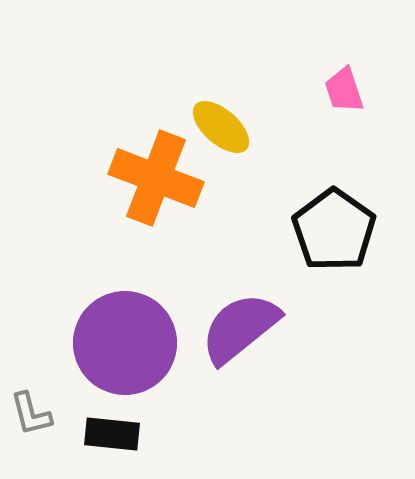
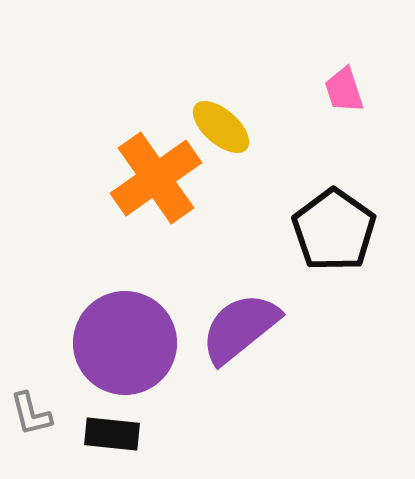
orange cross: rotated 34 degrees clockwise
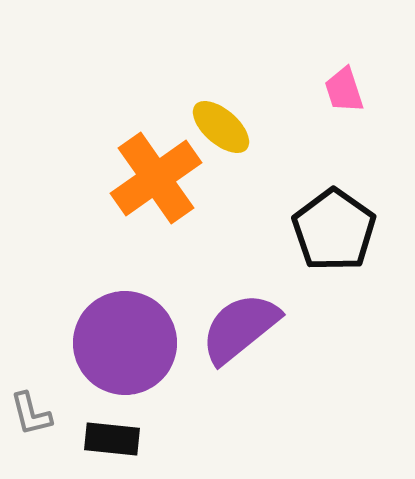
black rectangle: moved 5 px down
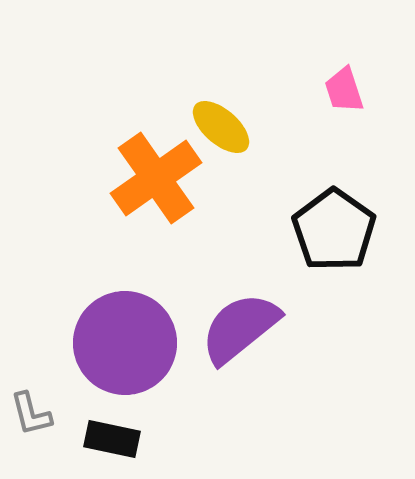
black rectangle: rotated 6 degrees clockwise
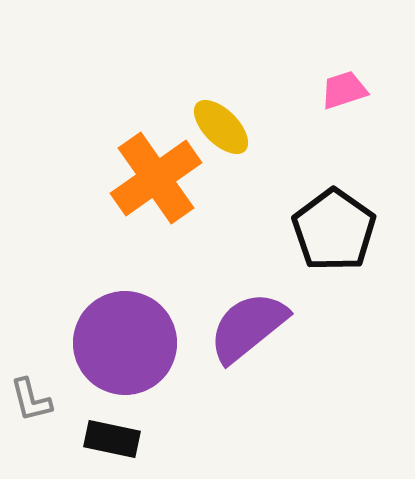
pink trapezoid: rotated 90 degrees clockwise
yellow ellipse: rotated 4 degrees clockwise
purple semicircle: moved 8 px right, 1 px up
gray L-shape: moved 14 px up
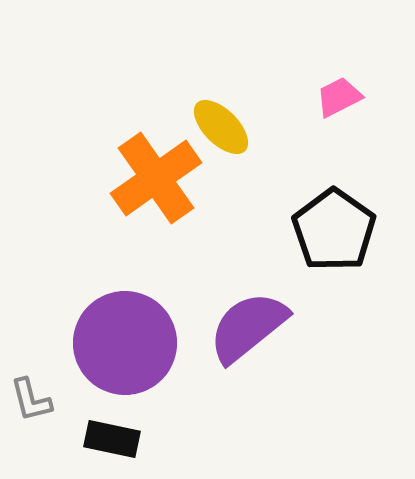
pink trapezoid: moved 5 px left, 7 px down; rotated 9 degrees counterclockwise
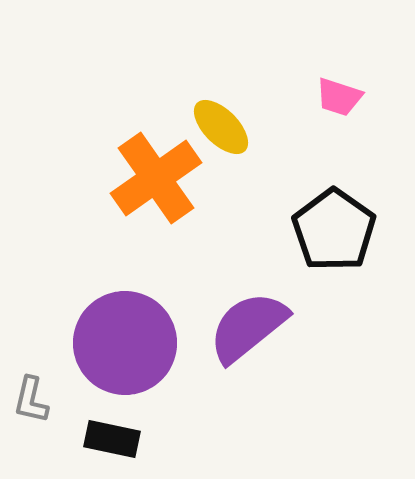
pink trapezoid: rotated 135 degrees counterclockwise
gray L-shape: rotated 27 degrees clockwise
